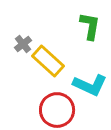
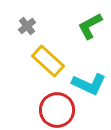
green L-shape: rotated 128 degrees counterclockwise
gray cross: moved 4 px right, 18 px up
cyan L-shape: moved 1 px left, 1 px up
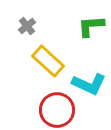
green L-shape: moved 1 px right; rotated 24 degrees clockwise
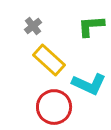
gray cross: moved 6 px right
yellow rectangle: moved 1 px right, 1 px up
red circle: moved 3 px left, 3 px up
